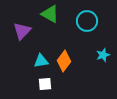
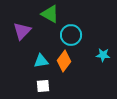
cyan circle: moved 16 px left, 14 px down
cyan star: rotated 24 degrees clockwise
white square: moved 2 px left, 2 px down
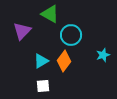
cyan star: rotated 24 degrees counterclockwise
cyan triangle: rotated 21 degrees counterclockwise
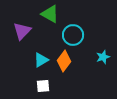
cyan circle: moved 2 px right
cyan star: moved 2 px down
cyan triangle: moved 1 px up
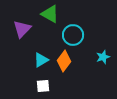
purple triangle: moved 2 px up
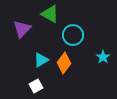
cyan star: rotated 16 degrees counterclockwise
orange diamond: moved 2 px down
white square: moved 7 px left; rotated 24 degrees counterclockwise
